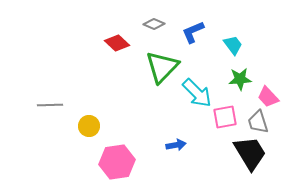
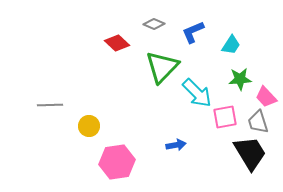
cyan trapezoid: moved 2 px left; rotated 70 degrees clockwise
pink trapezoid: moved 2 px left
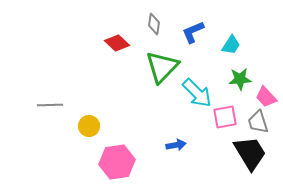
gray diamond: rotated 75 degrees clockwise
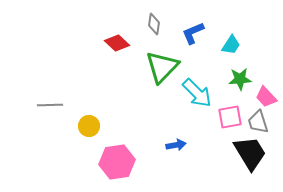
blue L-shape: moved 1 px down
pink square: moved 5 px right
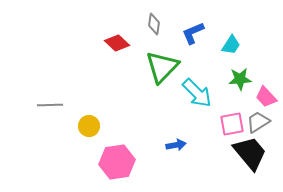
pink square: moved 2 px right, 7 px down
gray trapezoid: rotated 75 degrees clockwise
black trapezoid: rotated 9 degrees counterclockwise
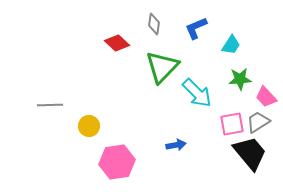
blue L-shape: moved 3 px right, 5 px up
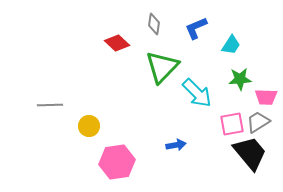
pink trapezoid: rotated 45 degrees counterclockwise
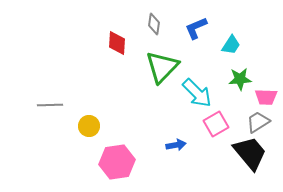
red diamond: rotated 50 degrees clockwise
pink square: moved 16 px left; rotated 20 degrees counterclockwise
